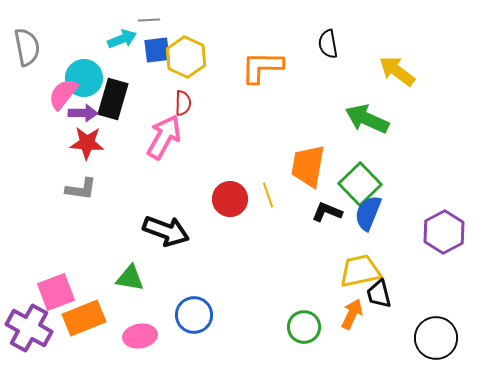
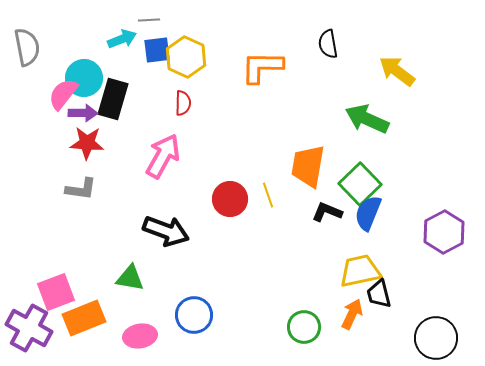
pink arrow: moved 1 px left, 19 px down
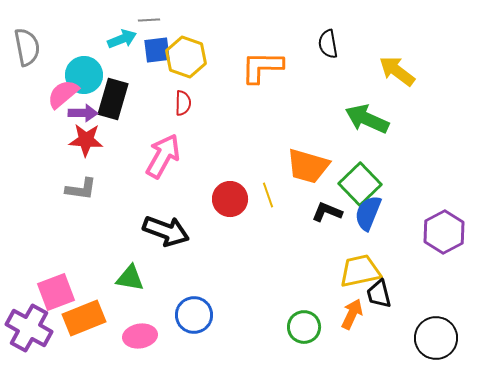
yellow hexagon: rotated 6 degrees counterclockwise
cyan circle: moved 3 px up
pink semicircle: rotated 12 degrees clockwise
red star: moved 1 px left, 3 px up
orange trapezoid: rotated 84 degrees counterclockwise
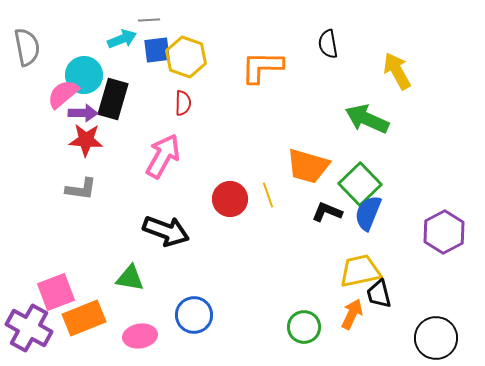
yellow arrow: rotated 24 degrees clockwise
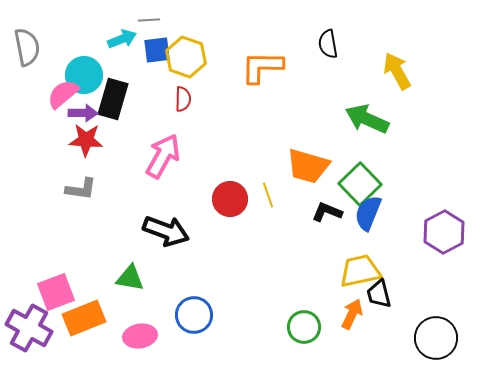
red semicircle: moved 4 px up
